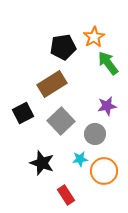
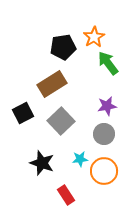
gray circle: moved 9 px right
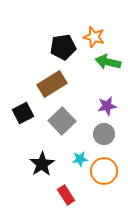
orange star: rotated 25 degrees counterclockwise
green arrow: moved 1 px up; rotated 40 degrees counterclockwise
gray square: moved 1 px right
black star: moved 1 px down; rotated 20 degrees clockwise
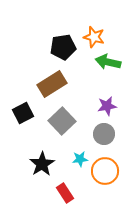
orange circle: moved 1 px right
red rectangle: moved 1 px left, 2 px up
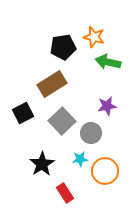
gray circle: moved 13 px left, 1 px up
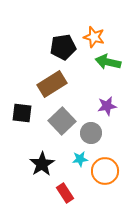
black square: moved 1 px left; rotated 35 degrees clockwise
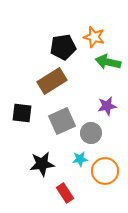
brown rectangle: moved 3 px up
gray square: rotated 20 degrees clockwise
black star: rotated 25 degrees clockwise
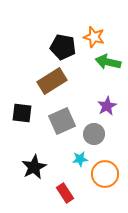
black pentagon: rotated 20 degrees clockwise
purple star: rotated 18 degrees counterclockwise
gray circle: moved 3 px right, 1 px down
black star: moved 8 px left, 3 px down; rotated 20 degrees counterclockwise
orange circle: moved 3 px down
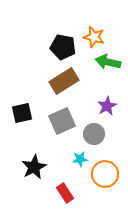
brown rectangle: moved 12 px right
black square: rotated 20 degrees counterclockwise
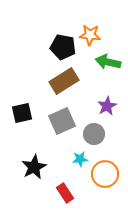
orange star: moved 4 px left, 2 px up; rotated 10 degrees counterclockwise
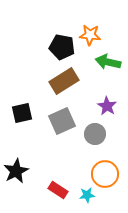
black pentagon: moved 1 px left
purple star: rotated 12 degrees counterclockwise
gray circle: moved 1 px right
cyan star: moved 7 px right, 36 px down
black star: moved 18 px left, 4 px down
red rectangle: moved 7 px left, 3 px up; rotated 24 degrees counterclockwise
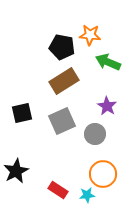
green arrow: rotated 10 degrees clockwise
orange circle: moved 2 px left
